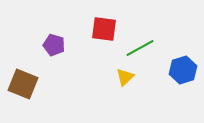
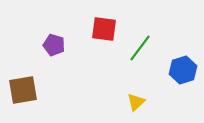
green line: rotated 24 degrees counterclockwise
yellow triangle: moved 11 px right, 25 px down
brown square: moved 6 px down; rotated 32 degrees counterclockwise
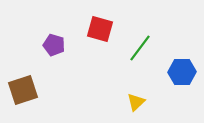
red square: moved 4 px left; rotated 8 degrees clockwise
blue hexagon: moved 1 px left, 2 px down; rotated 16 degrees clockwise
brown square: rotated 8 degrees counterclockwise
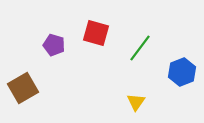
red square: moved 4 px left, 4 px down
blue hexagon: rotated 20 degrees counterclockwise
brown square: moved 2 px up; rotated 12 degrees counterclockwise
yellow triangle: rotated 12 degrees counterclockwise
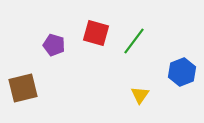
green line: moved 6 px left, 7 px up
brown square: rotated 16 degrees clockwise
yellow triangle: moved 4 px right, 7 px up
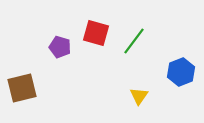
purple pentagon: moved 6 px right, 2 px down
blue hexagon: moved 1 px left
brown square: moved 1 px left
yellow triangle: moved 1 px left, 1 px down
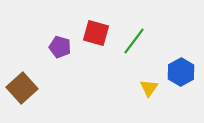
blue hexagon: rotated 8 degrees counterclockwise
brown square: rotated 28 degrees counterclockwise
yellow triangle: moved 10 px right, 8 px up
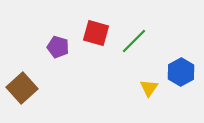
green line: rotated 8 degrees clockwise
purple pentagon: moved 2 px left
